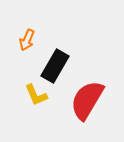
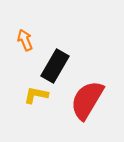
orange arrow: moved 2 px left; rotated 135 degrees clockwise
yellow L-shape: rotated 125 degrees clockwise
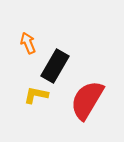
orange arrow: moved 3 px right, 3 px down
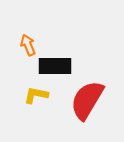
orange arrow: moved 2 px down
black rectangle: rotated 60 degrees clockwise
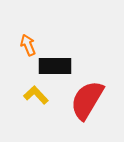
yellow L-shape: rotated 35 degrees clockwise
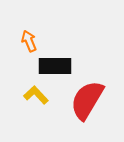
orange arrow: moved 1 px right, 4 px up
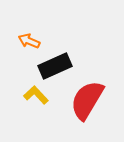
orange arrow: rotated 45 degrees counterclockwise
black rectangle: rotated 24 degrees counterclockwise
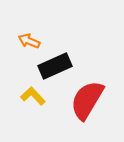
yellow L-shape: moved 3 px left, 1 px down
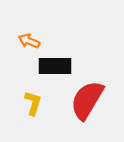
black rectangle: rotated 24 degrees clockwise
yellow L-shape: moved 7 px down; rotated 60 degrees clockwise
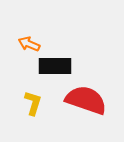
orange arrow: moved 3 px down
red semicircle: moved 1 px left; rotated 78 degrees clockwise
